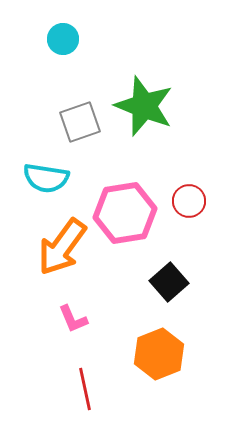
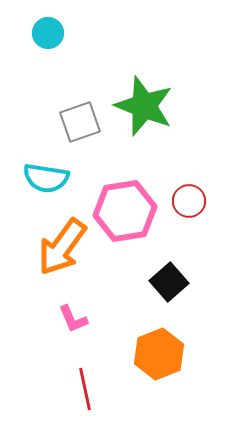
cyan circle: moved 15 px left, 6 px up
pink hexagon: moved 2 px up
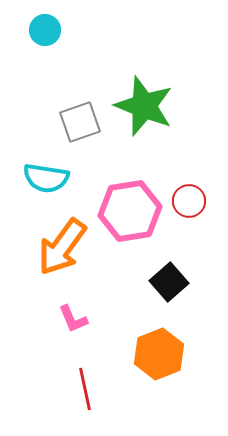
cyan circle: moved 3 px left, 3 px up
pink hexagon: moved 5 px right
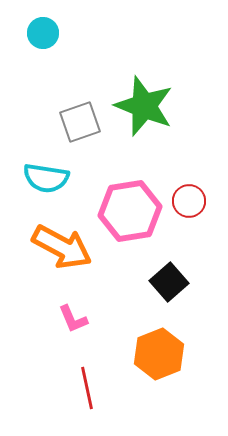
cyan circle: moved 2 px left, 3 px down
orange arrow: rotated 98 degrees counterclockwise
red line: moved 2 px right, 1 px up
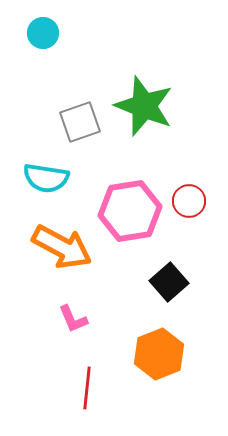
red line: rotated 18 degrees clockwise
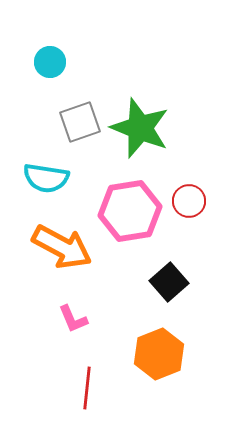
cyan circle: moved 7 px right, 29 px down
green star: moved 4 px left, 22 px down
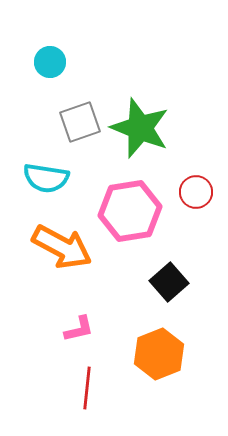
red circle: moved 7 px right, 9 px up
pink L-shape: moved 6 px right, 10 px down; rotated 80 degrees counterclockwise
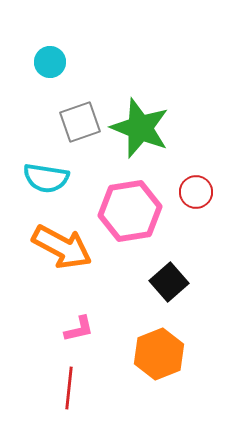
red line: moved 18 px left
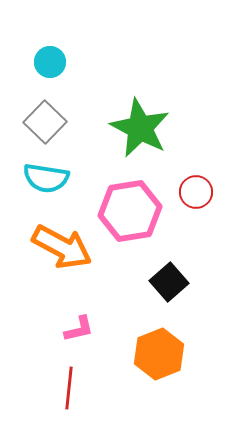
gray square: moved 35 px left; rotated 27 degrees counterclockwise
green star: rotated 6 degrees clockwise
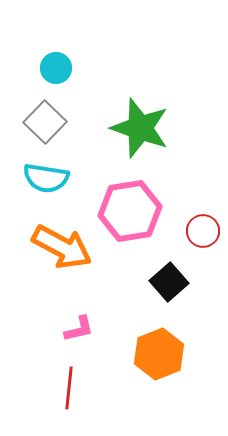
cyan circle: moved 6 px right, 6 px down
green star: rotated 8 degrees counterclockwise
red circle: moved 7 px right, 39 px down
